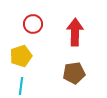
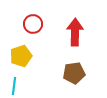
cyan line: moved 7 px left
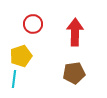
cyan line: moved 7 px up
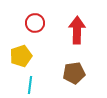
red circle: moved 2 px right, 1 px up
red arrow: moved 2 px right, 2 px up
cyan line: moved 16 px right, 6 px down
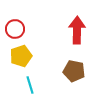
red circle: moved 20 px left, 6 px down
brown pentagon: moved 2 px up; rotated 20 degrees clockwise
cyan line: rotated 24 degrees counterclockwise
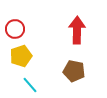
cyan line: rotated 24 degrees counterclockwise
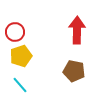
red circle: moved 3 px down
cyan line: moved 10 px left
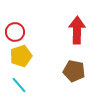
cyan line: moved 1 px left
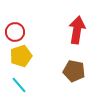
red arrow: rotated 8 degrees clockwise
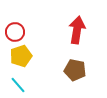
brown pentagon: moved 1 px right, 1 px up
cyan line: moved 1 px left
